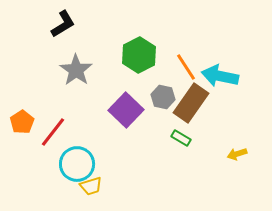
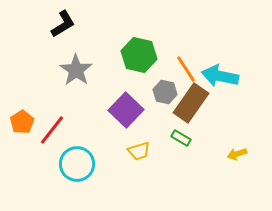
green hexagon: rotated 20 degrees counterclockwise
orange line: moved 2 px down
gray hexagon: moved 2 px right, 5 px up
red line: moved 1 px left, 2 px up
yellow trapezoid: moved 48 px right, 35 px up
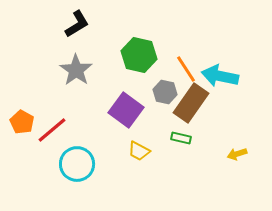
black L-shape: moved 14 px right
purple square: rotated 8 degrees counterclockwise
orange pentagon: rotated 10 degrees counterclockwise
red line: rotated 12 degrees clockwise
green rectangle: rotated 18 degrees counterclockwise
yellow trapezoid: rotated 45 degrees clockwise
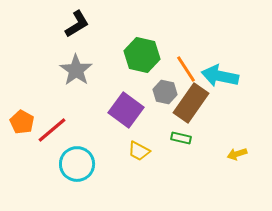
green hexagon: moved 3 px right
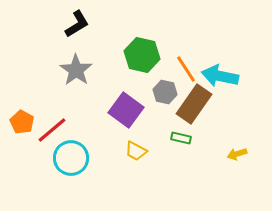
brown rectangle: moved 3 px right, 1 px down
yellow trapezoid: moved 3 px left
cyan circle: moved 6 px left, 6 px up
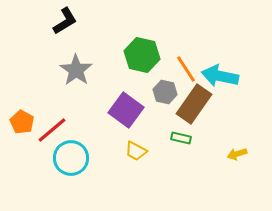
black L-shape: moved 12 px left, 3 px up
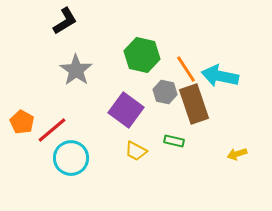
brown rectangle: rotated 54 degrees counterclockwise
green rectangle: moved 7 px left, 3 px down
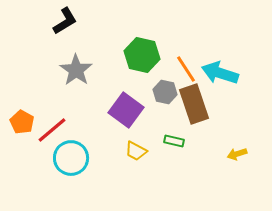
cyan arrow: moved 3 px up; rotated 6 degrees clockwise
